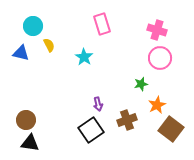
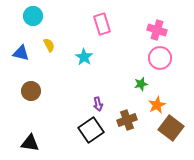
cyan circle: moved 10 px up
brown circle: moved 5 px right, 29 px up
brown square: moved 1 px up
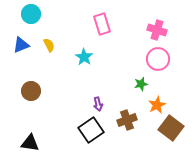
cyan circle: moved 2 px left, 2 px up
blue triangle: moved 8 px up; rotated 36 degrees counterclockwise
pink circle: moved 2 px left, 1 px down
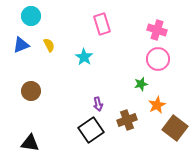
cyan circle: moved 2 px down
brown square: moved 4 px right
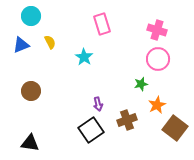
yellow semicircle: moved 1 px right, 3 px up
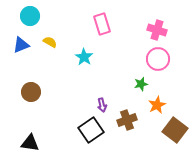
cyan circle: moved 1 px left
yellow semicircle: rotated 32 degrees counterclockwise
brown circle: moved 1 px down
purple arrow: moved 4 px right, 1 px down
brown square: moved 2 px down
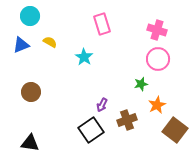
purple arrow: rotated 40 degrees clockwise
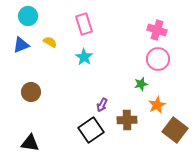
cyan circle: moved 2 px left
pink rectangle: moved 18 px left
brown cross: rotated 18 degrees clockwise
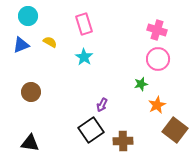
brown cross: moved 4 px left, 21 px down
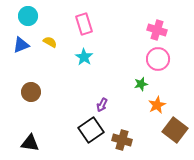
brown cross: moved 1 px left, 1 px up; rotated 18 degrees clockwise
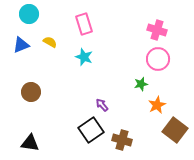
cyan circle: moved 1 px right, 2 px up
cyan star: rotated 12 degrees counterclockwise
purple arrow: rotated 112 degrees clockwise
